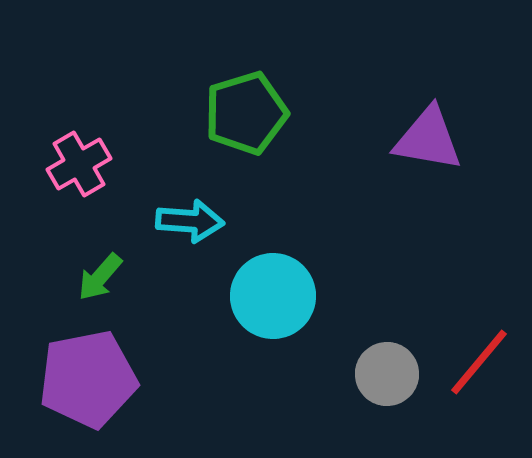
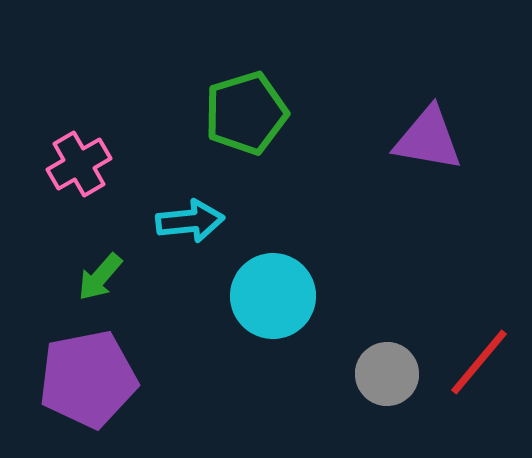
cyan arrow: rotated 10 degrees counterclockwise
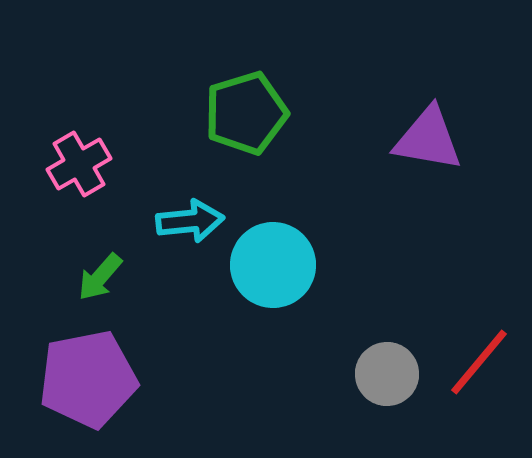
cyan circle: moved 31 px up
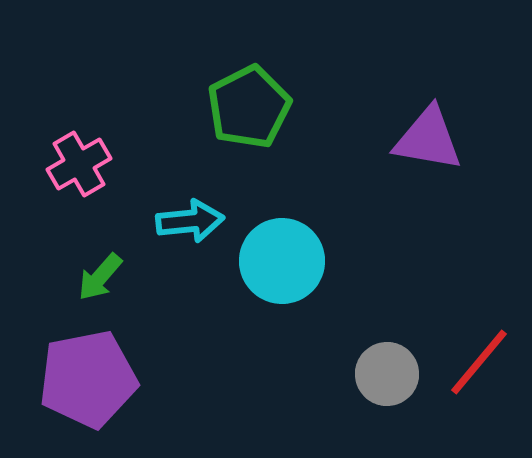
green pentagon: moved 3 px right, 6 px up; rotated 10 degrees counterclockwise
cyan circle: moved 9 px right, 4 px up
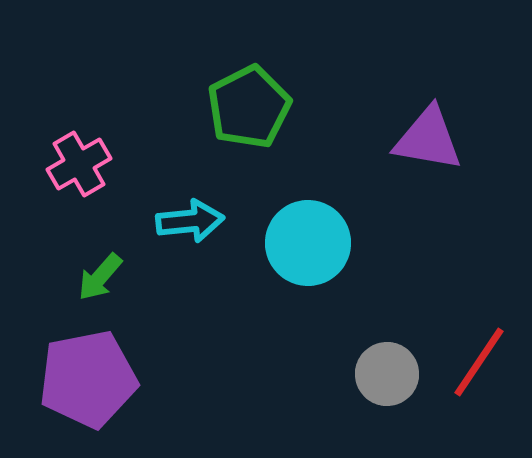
cyan circle: moved 26 px right, 18 px up
red line: rotated 6 degrees counterclockwise
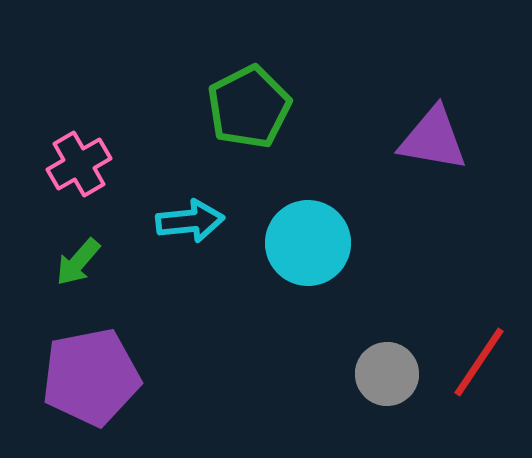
purple triangle: moved 5 px right
green arrow: moved 22 px left, 15 px up
purple pentagon: moved 3 px right, 2 px up
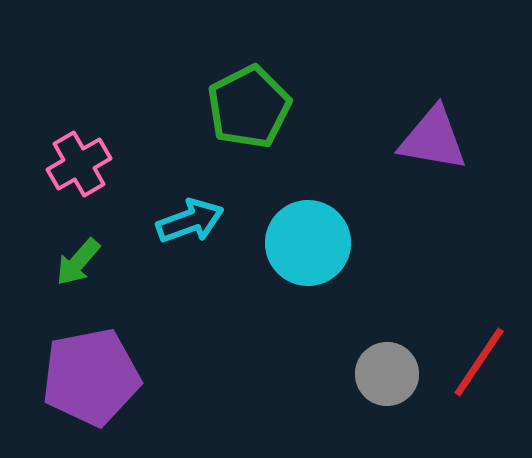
cyan arrow: rotated 14 degrees counterclockwise
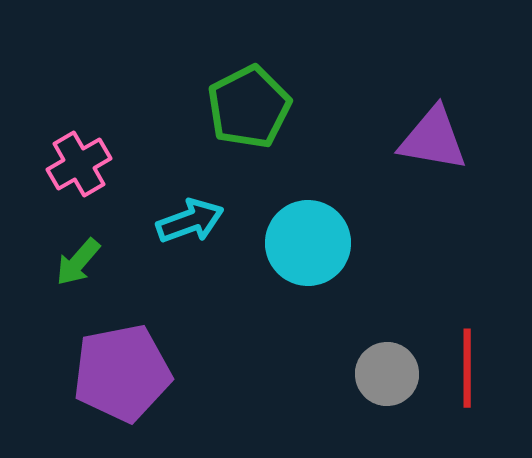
red line: moved 12 px left, 6 px down; rotated 34 degrees counterclockwise
purple pentagon: moved 31 px right, 4 px up
